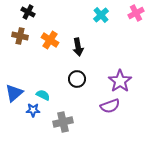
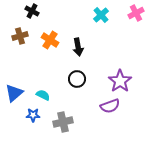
black cross: moved 4 px right, 1 px up
brown cross: rotated 28 degrees counterclockwise
blue star: moved 5 px down
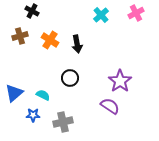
black arrow: moved 1 px left, 3 px up
black circle: moved 7 px left, 1 px up
purple semicircle: rotated 126 degrees counterclockwise
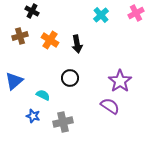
blue triangle: moved 12 px up
blue star: moved 1 px down; rotated 16 degrees clockwise
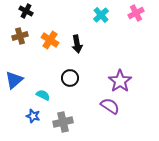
black cross: moved 6 px left
blue triangle: moved 1 px up
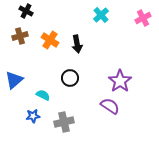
pink cross: moved 7 px right, 5 px down
blue star: rotated 24 degrees counterclockwise
gray cross: moved 1 px right
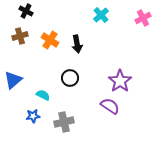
blue triangle: moved 1 px left
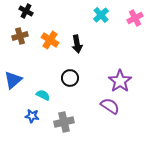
pink cross: moved 8 px left
blue star: moved 1 px left; rotated 16 degrees clockwise
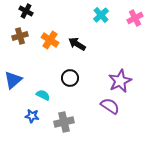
black arrow: rotated 132 degrees clockwise
purple star: rotated 10 degrees clockwise
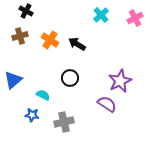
purple semicircle: moved 3 px left, 2 px up
blue star: moved 1 px up
